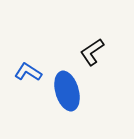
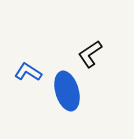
black L-shape: moved 2 px left, 2 px down
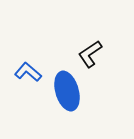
blue L-shape: rotated 8 degrees clockwise
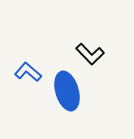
black L-shape: rotated 100 degrees counterclockwise
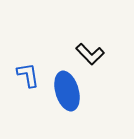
blue L-shape: moved 3 px down; rotated 40 degrees clockwise
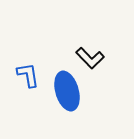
black L-shape: moved 4 px down
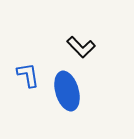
black L-shape: moved 9 px left, 11 px up
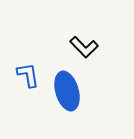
black L-shape: moved 3 px right
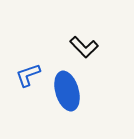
blue L-shape: rotated 100 degrees counterclockwise
